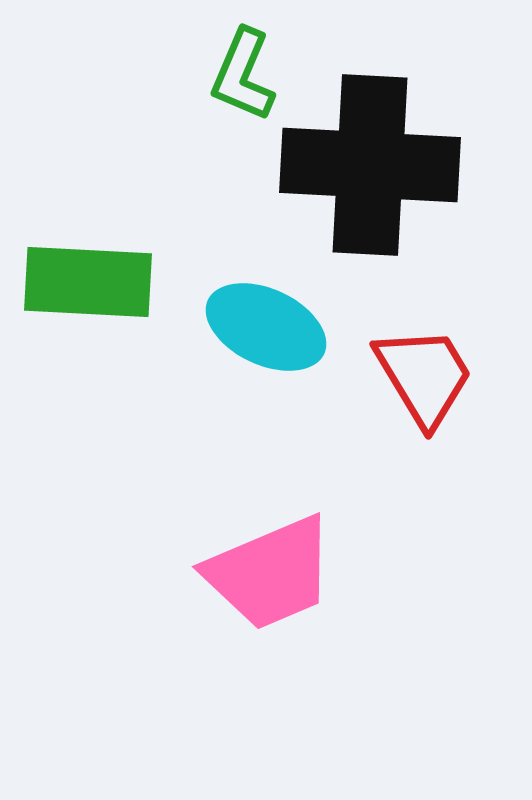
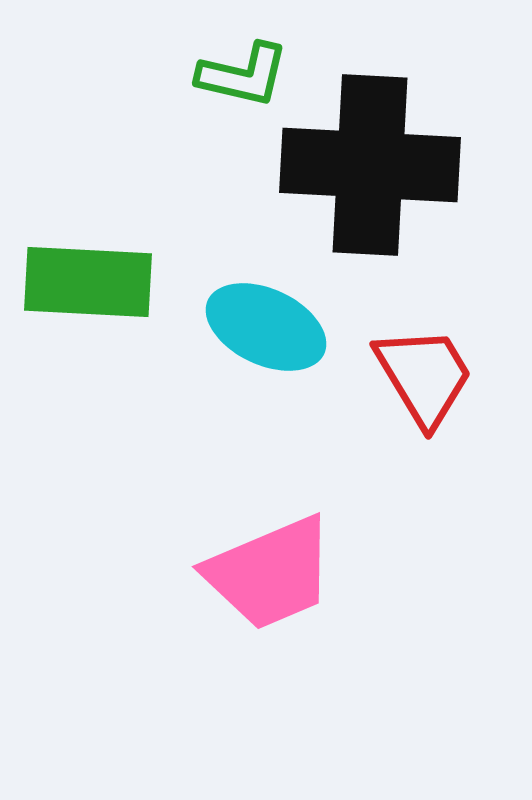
green L-shape: rotated 100 degrees counterclockwise
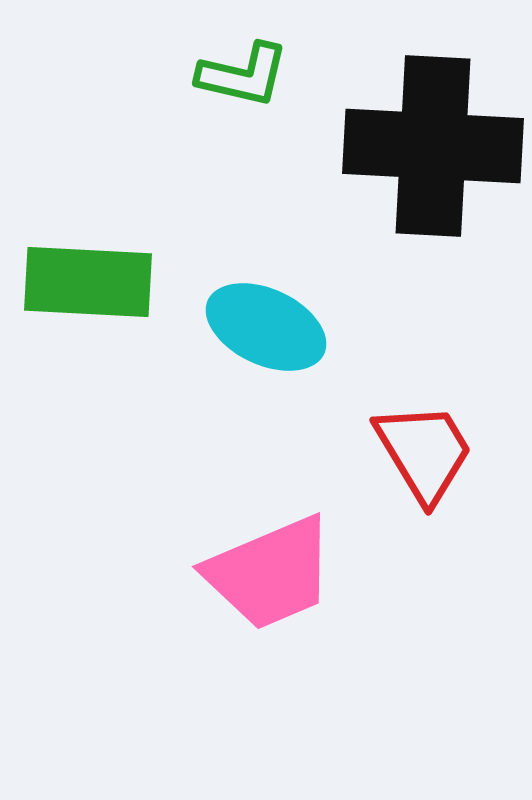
black cross: moved 63 px right, 19 px up
red trapezoid: moved 76 px down
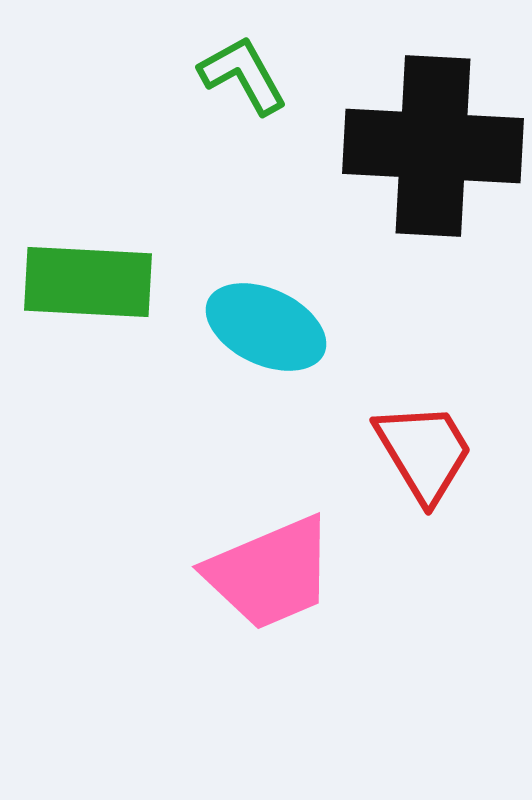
green L-shape: rotated 132 degrees counterclockwise
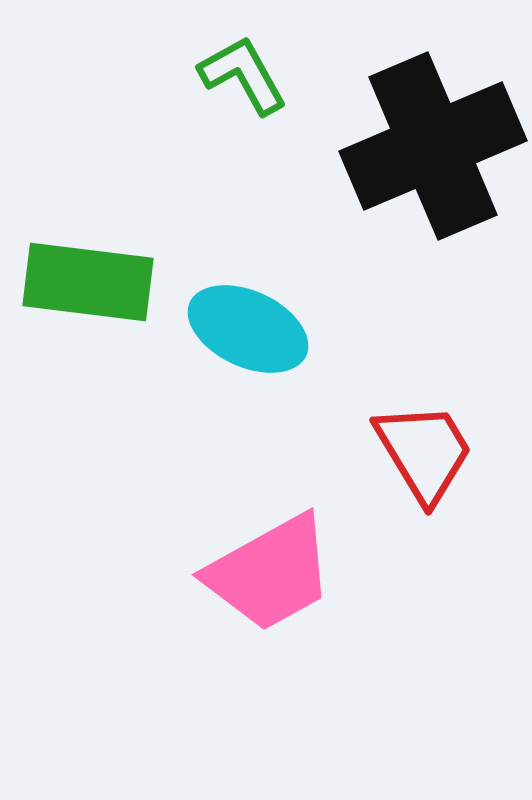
black cross: rotated 26 degrees counterclockwise
green rectangle: rotated 4 degrees clockwise
cyan ellipse: moved 18 px left, 2 px down
pink trapezoid: rotated 6 degrees counterclockwise
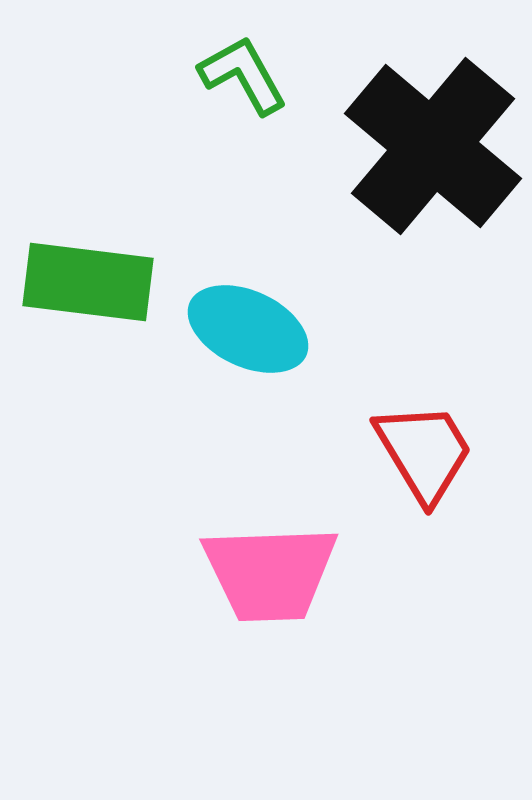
black cross: rotated 27 degrees counterclockwise
pink trapezoid: rotated 27 degrees clockwise
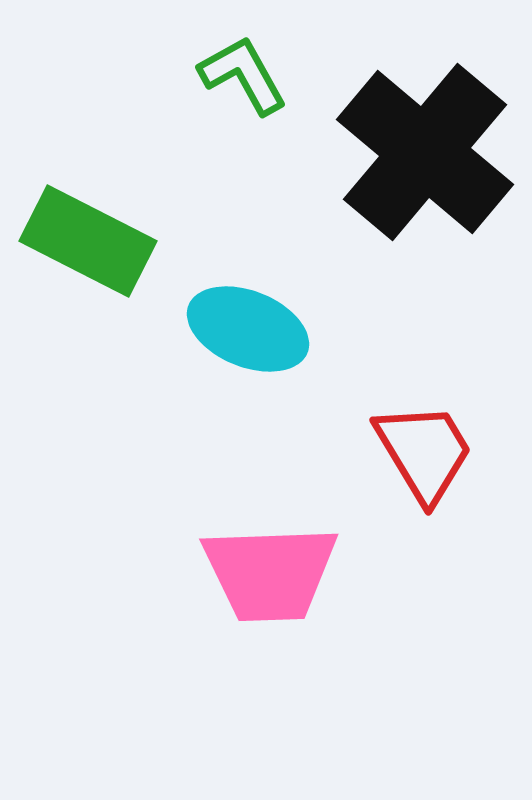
black cross: moved 8 px left, 6 px down
green rectangle: moved 41 px up; rotated 20 degrees clockwise
cyan ellipse: rotated 3 degrees counterclockwise
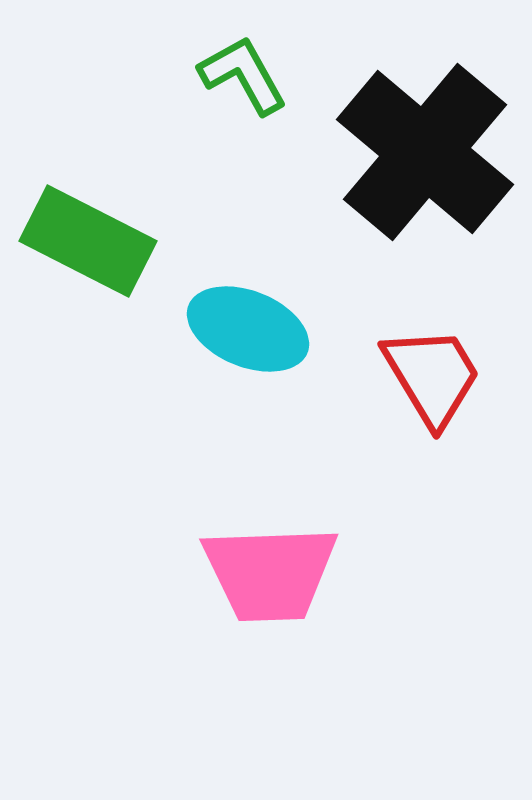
red trapezoid: moved 8 px right, 76 px up
